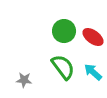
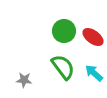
cyan arrow: moved 1 px right, 1 px down
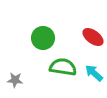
green circle: moved 21 px left, 7 px down
green semicircle: rotated 44 degrees counterclockwise
gray star: moved 9 px left
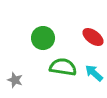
gray star: rotated 14 degrees clockwise
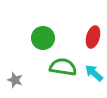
red ellipse: rotated 70 degrees clockwise
